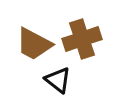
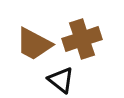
black triangle: moved 3 px right
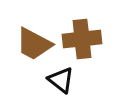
brown cross: rotated 12 degrees clockwise
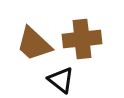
brown trapezoid: rotated 15 degrees clockwise
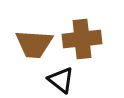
brown trapezoid: rotated 39 degrees counterclockwise
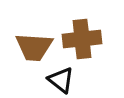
brown trapezoid: moved 3 px down
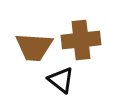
brown cross: moved 1 px left, 1 px down
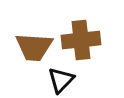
black triangle: rotated 36 degrees clockwise
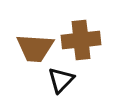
brown trapezoid: moved 1 px right, 1 px down
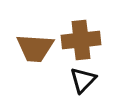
black triangle: moved 22 px right
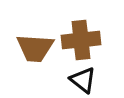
black triangle: rotated 36 degrees counterclockwise
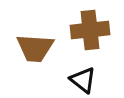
brown cross: moved 9 px right, 10 px up
